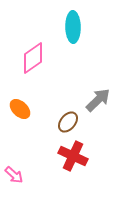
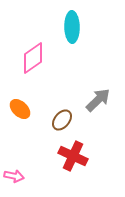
cyan ellipse: moved 1 px left
brown ellipse: moved 6 px left, 2 px up
pink arrow: moved 1 px down; rotated 30 degrees counterclockwise
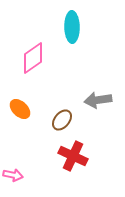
gray arrow: rotated 144 degrees counterclockwise
pink arrow: moved 1 px left, 1 px up
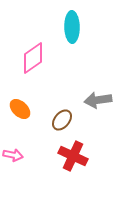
pink arrow: moved 20 px up
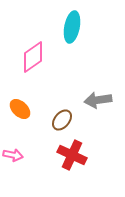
cyan ellipse: rotated 12 degrees clockwise
pink diamond: moved 1 px up
red cross: moved 1 px left, 1 px up
